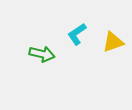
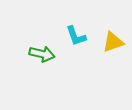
cyan L-shape: moved 1 px left, 2 px down; rotated 75 degrees counterclockwise
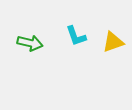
green arrow: moved 12 px left, 11 px up
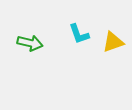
cyan L-shape: moved 3 px right, 2 px up
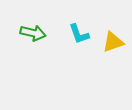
green arrow: moved 3 px right, 10 px up
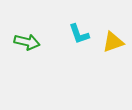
green arrow: moved 6 px left, 9 px down
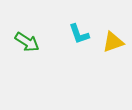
green arrow: rotated 20 degrees clockwise
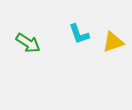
green arrow: moved 1 px right, 1 px down
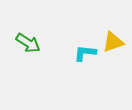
cyan L-shape: moved 6 px right, 19 px down; rotated 115 degrees clockwise
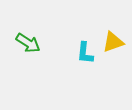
cyan L-shape: rotated 90 degrees counterclockwise
